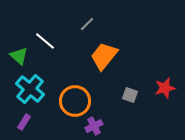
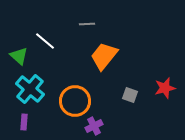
gray line: rotated 42 degrees clockwise
purple rectangle: rotated 28 degrees counterclockwise
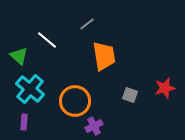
gray line: rotated 35 degrees counterclockwise
white line: moved 2 px right, 1 px up
orange trapezoid: rotated 132 degrees clockwise
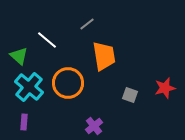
cyan cross: moved 1 px left, 2 px up
orange circle: moved 7 px left, 18 px up
purple cross: rotated 12 degrees counterclockwise
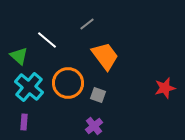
orange trapezoid: moved 1 px right; rotated 28 degrees counterclockwise
gray square: moved 32 px left
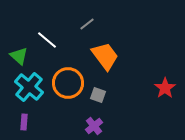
red star: rotated 20 degrees counterclockwise
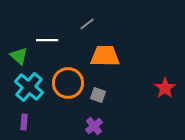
white line: rotated 40 degrees counterclockwise
orange trapezoid: rotated 52 degrees counterclockwise
